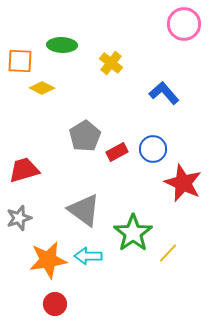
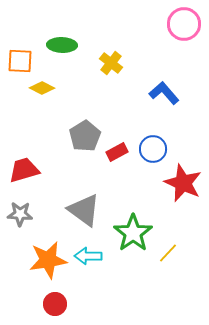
gray star: moved 1 px right, 4 px up; rotated 20 degrees clockwise
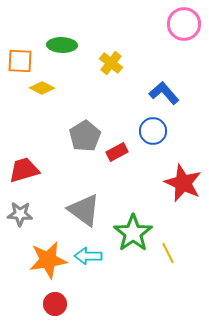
blue circle: moved 18 px up
yellow line: rotated 70 degrees counterclockwise
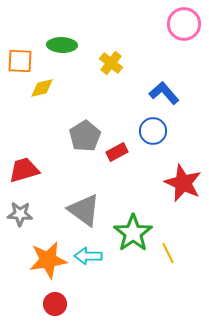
yellow diamond: rotated 40 degrees counterclockwise
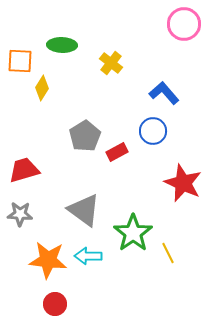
yellow diamond: rotated 45 degrees counterclockwise
orange star: rotated 15 degrees clockwise
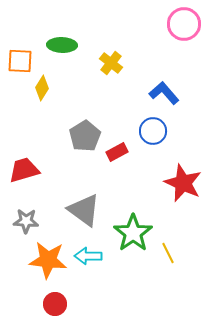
gray star: moved 6 px right, 7 px down
